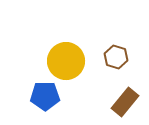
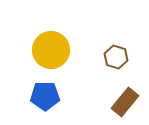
yellow circle: moved 15 px left, 11 px up
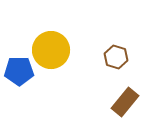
blue pentagon: moved 26 px left, 25 px up
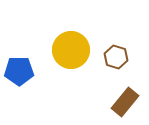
yellow circle: moved 20 px right
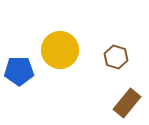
yellow circle: moved 11 px left
brown rectangle: moved 2 px right, 1 px down
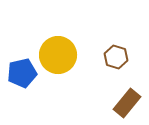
yellow circle: moved 2 px left, 5 px down
blue pentagon: moved 3 px right, 2 px down; rotated 12 degrees counterclockwise
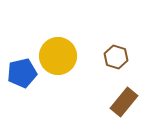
yellow circle: moved 1 px down
brown rectangle: moved 3 px left, 1 px up
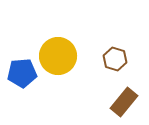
brown hexagon: moved 1 px left, 2 px down
blue pentagon: rotated 8 degrees clockwise
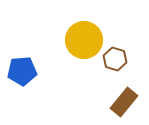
yellow circle: moved 26 px right, 16 px up
blue pentagon: moved 2 px up
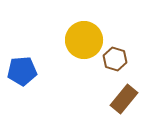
brown rectangle: moved 3 px up
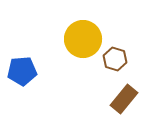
yellow circle: moved 1 px left, 1 px up
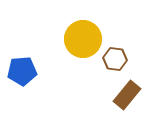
brown hexagon: rotated 10 degrees counterclockwise
brown rectangle: moved 3 px right, 4 px up
